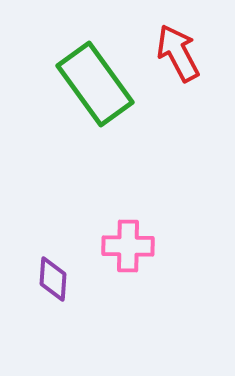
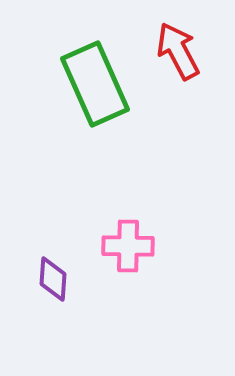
red arrow: moved 2 px up
green rectangle: rotated 12 degrees clockwise
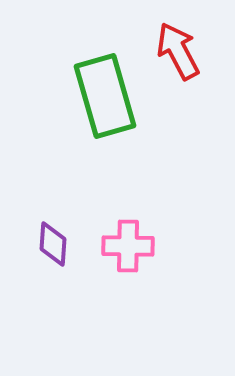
green rectangle: moved 10 px right, 12 px down; rotated 8 degrees clockwise
purple diamond: moved 35 px up
